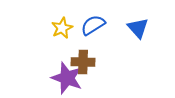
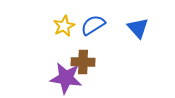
yellow star: moved 2 px right, 2 px up
purple star: moved 1 px left; rotated 12 degrees counterclockwise
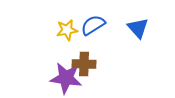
yellow star: moved 3 px right, 4 px down; rotated 15 degrees clockwise
brown cross: moved 1 px right, 2 px down
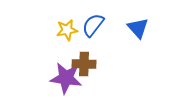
blue semicircle: rotated 20 degrees counterclockwise
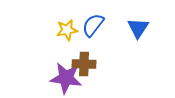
blue triangle: rotated 15 degrees clockwise
